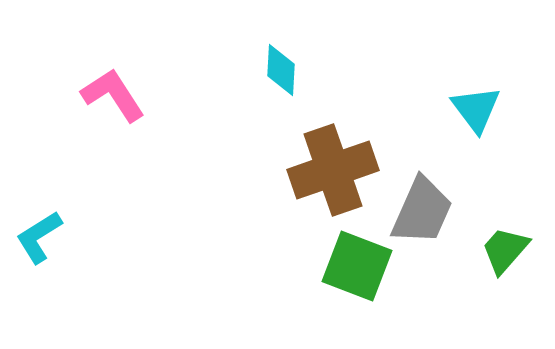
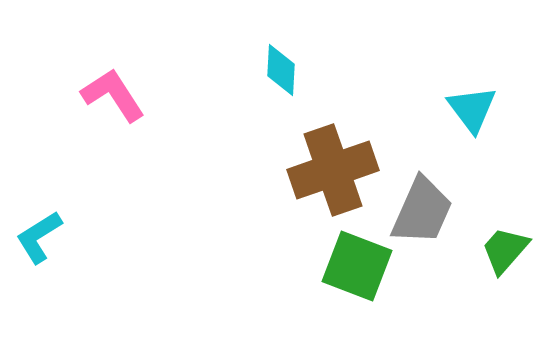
cyan triangle: moved 4 px left
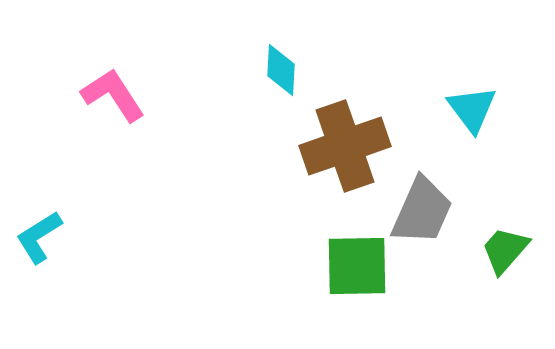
brown cross: moved 12 px right, 24 px up
green square: rotated 22 degrees counterclockwise
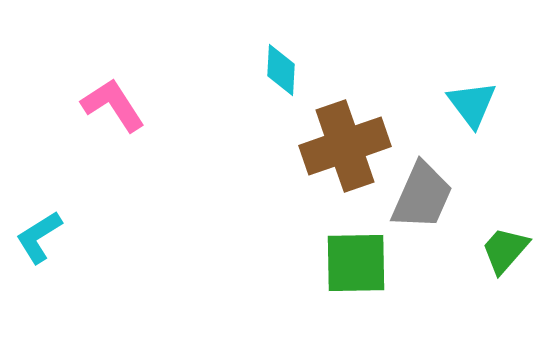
pink L-shape: moved 10 px down
cyan triangle: moved 5 px up
gray trapezoid: moved 15 px up
green square: moved 1 px left, 3 px up
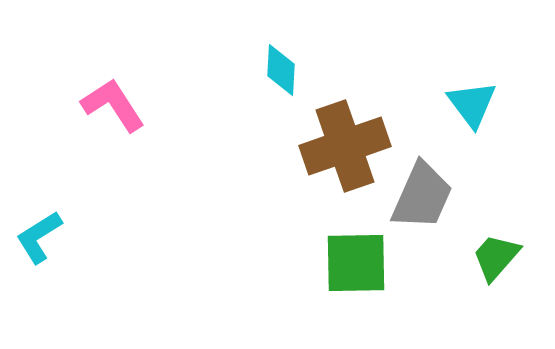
green trapezoid: moved 9 px left, 7 px down
